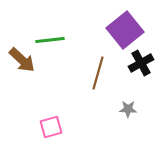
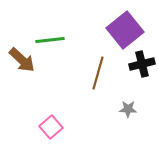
black cross: moved 1 px right, 1 px down; rotated 15 degrees clockwise
pink square: rotated 25 degrees counterclockwise
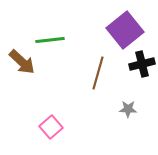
brown arrow: moved 2 px down
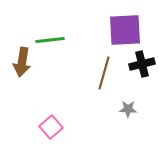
purple square: rotated 36 degrees clockwise
brown arrow: rotated 56 degrees clockwise
brown line: moved 6 px right
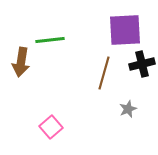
brown arrow: moved 1 px left
gray star: rotated 24 degrees counterclockwise
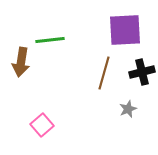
black cross: moved 8 px down
pink square: moved 9 px left, 2 px up
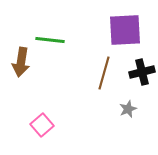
green line: rotated 12 degrees clockwise
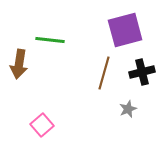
purple square: rotated 12 degrees counterclockwise
brown arrow: moved 2 px left, 2 px down
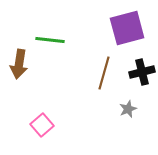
purple square: moved 2 px right, 2 px up
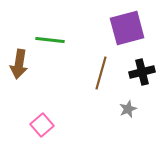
brown line: moved 3 px left
